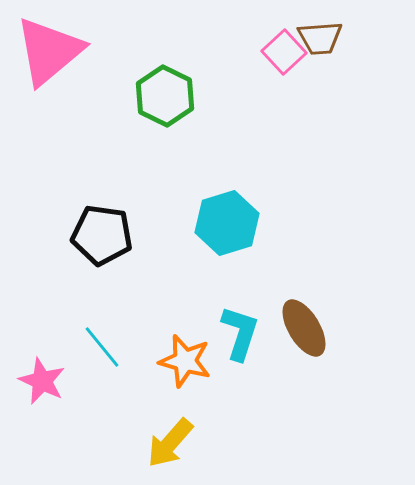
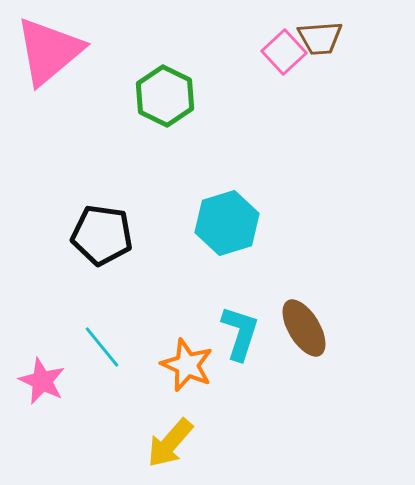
orange star: moved 2 px right, 4 px down; rotated 8 degrees clockwise
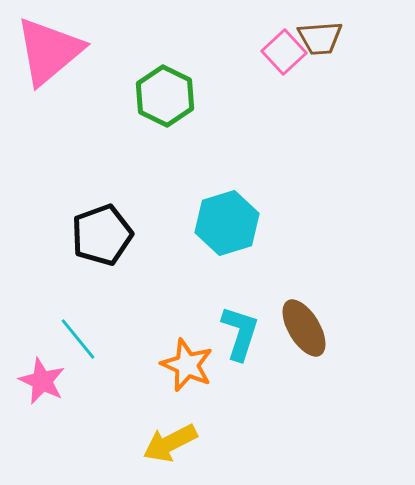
black pentagon: rotated 28 degrees counterclockwise
cyan line: moved 24 px left, 8 px up
yellow arrow: rotated 22 degrees clockwise
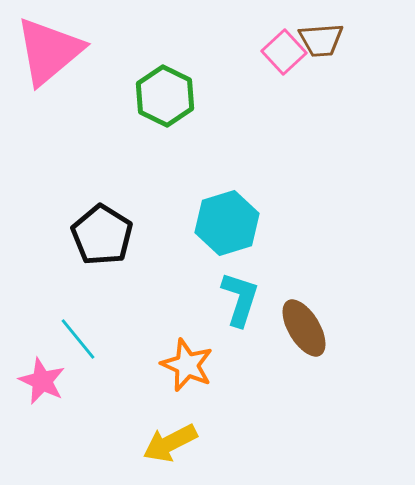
brown trapezoid: moved 1 px right, 2 px down
black pentagon: rotated 20 degrees counterclockwise
cyan L-shape: moved 34 px up
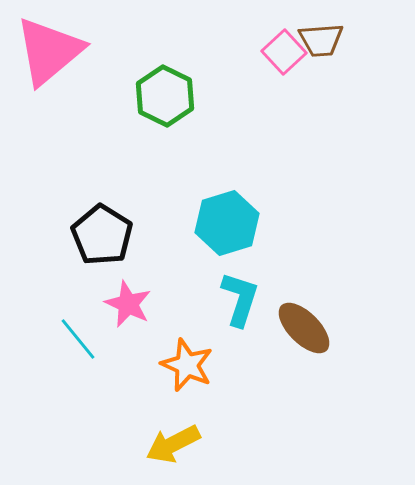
brown ellipse: rotated 14 degrees counterclockwise
pink star: moved 86 px right, 77 px up
yellow arrow: moved 3 px right, 1 px down
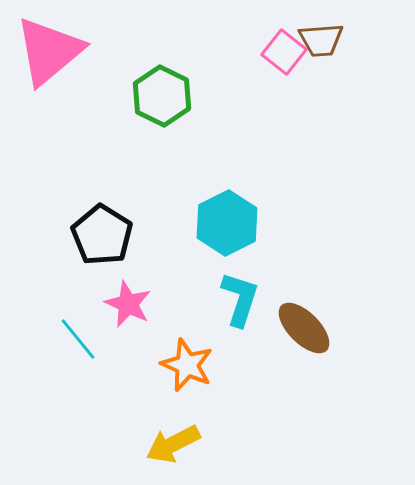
pink square: rotated 9 degrees counterclockwise
green hexagon: moved 3 px left
cyan hexagon: rotated 10 degrees counterclockwise
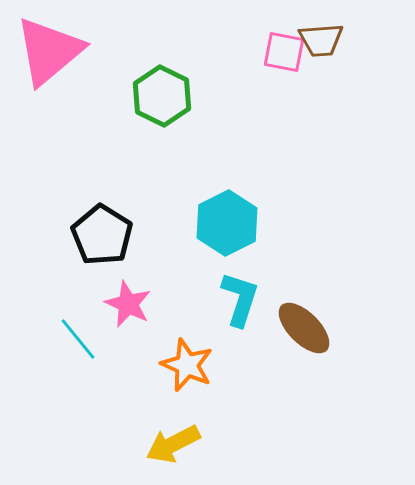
pink square: rotated 27 degrees counterclockwise
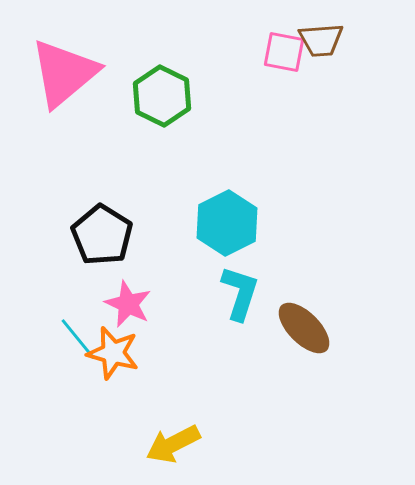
pink triangle: moved 15 px right, 22 px down
cyan L-shape: moved 6 px up
orange star: moved 74 px left, 12 px up; rotated 8 degrees counterclockwise
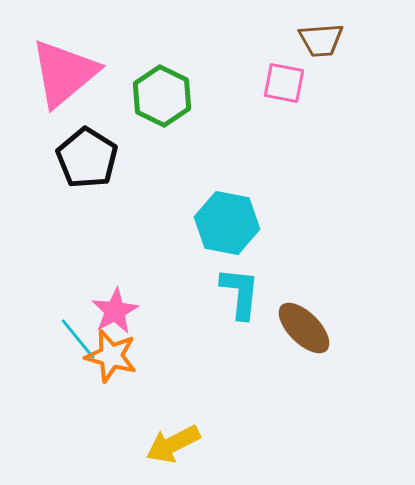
pink square: moved 31 px down
cyan hexagon: rotated 22 degrees counterclockwise
black pentagon: moved 15 px left, 77 px up
cyan L-shape: rotated 12 degrees counterclockwise
pink star: moved 13 px left, 7 px down; rotated 18 degrees clockwise
orange star: moved 2 px left, 3 px down
